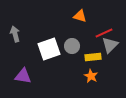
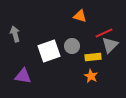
white square: moved 2 px down
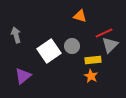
gray arrow: moved 1 px right, 1 px down
white square: rotated 15 degrees counterclockwise
yellow rectangle: moved 3 px down
purple triangle: rotated 48 degrees counterclockwise
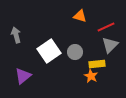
red line: moved 2 px right, 6 px up
gray circle: moved 3 px right, 6 px down
yellow rectangle: moved 4 px right, 4 px down
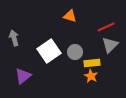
orange triangle: moved 10 px left
gray arrow: moved 2 px left, 3 px down
yellow rectangle: moved 5 px left, 1 px up
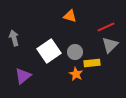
orange star: moved 15 px left, 2 px up
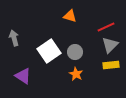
yellow rectangle: moved 19 px right, 2 px down
purple triangle: rotated 48 degrees counterclockwise
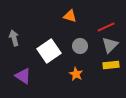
gray circle: moved 5 px right, 6 px up
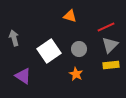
gray circle: moved 1 px left, 3 px down
